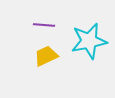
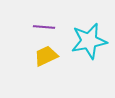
purple line: moved 2 px down
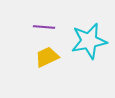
yellow trapezoid: moved 1 px right, 1 px down
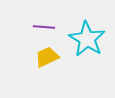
cyan star: moved 2 px left, 2 px up; rotated 30 degrees counterclockwise
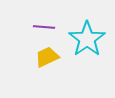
cyan star: rotated 6 degrees clockwise
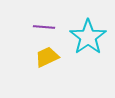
cyan star: moved 1 px right, 2 px up
